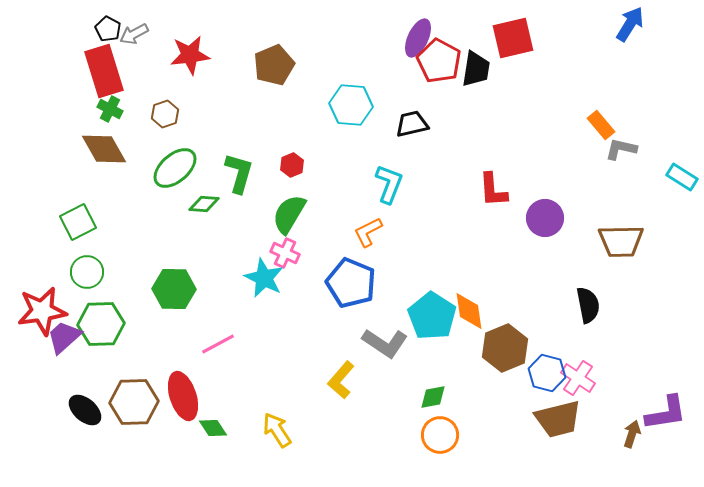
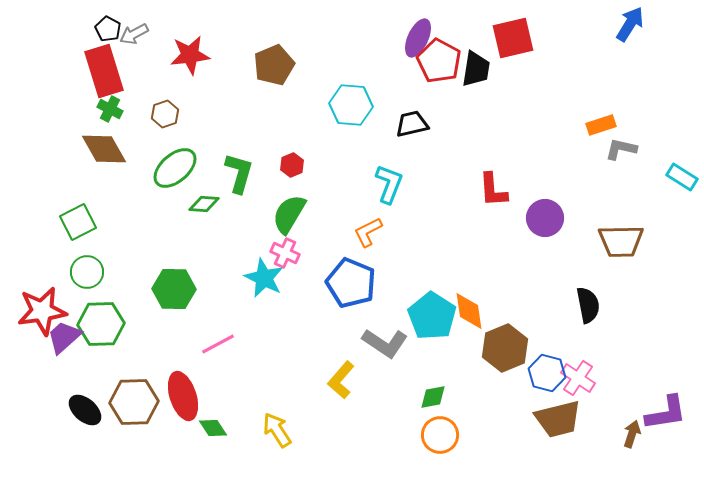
orange rectangle at (601, 125): rotated 68 degrees counterclockwise
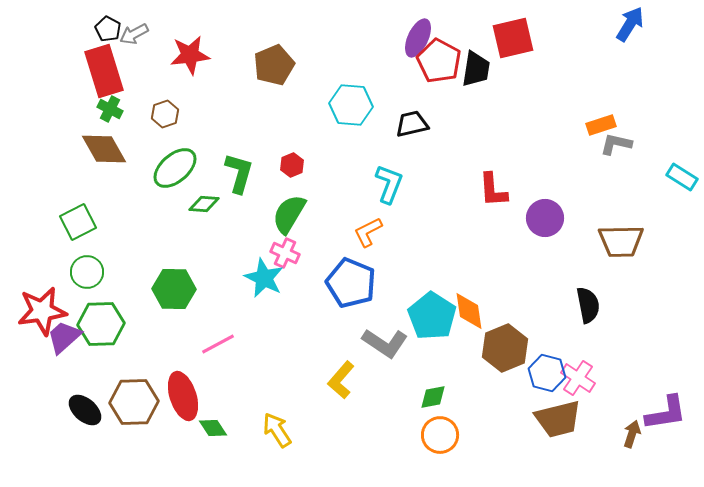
gray L-shape at (621, 149): moved 5 px left, 5 px up
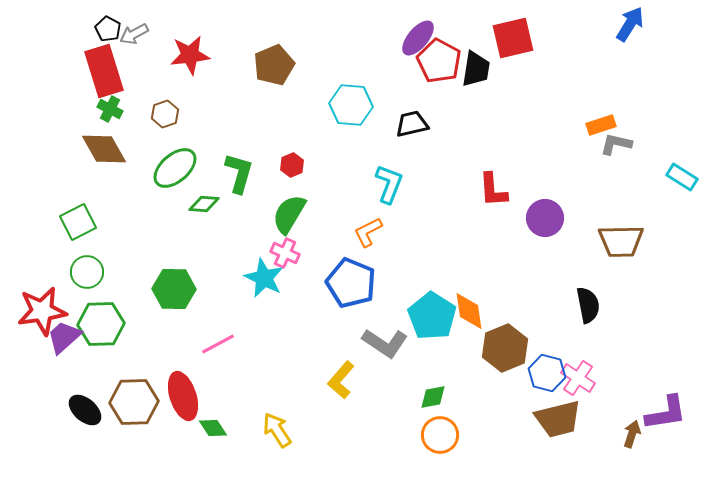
purple ellipse at (418, 38): rotated 15 degrees clockwise
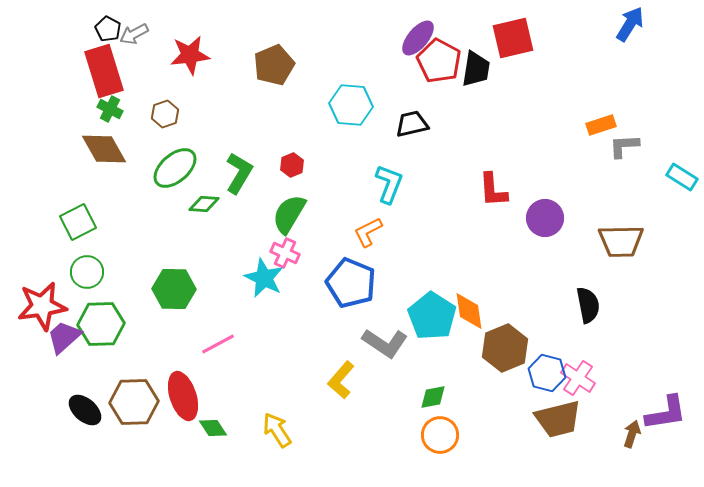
gray L-shape at (616, 144): moved 8 px right, 2 px down; rotated 16 degrees counterclockwise
green L-shape at (239, 173): rotated 15 degrees clockwise
red star at (42, 311): moved 5 px up
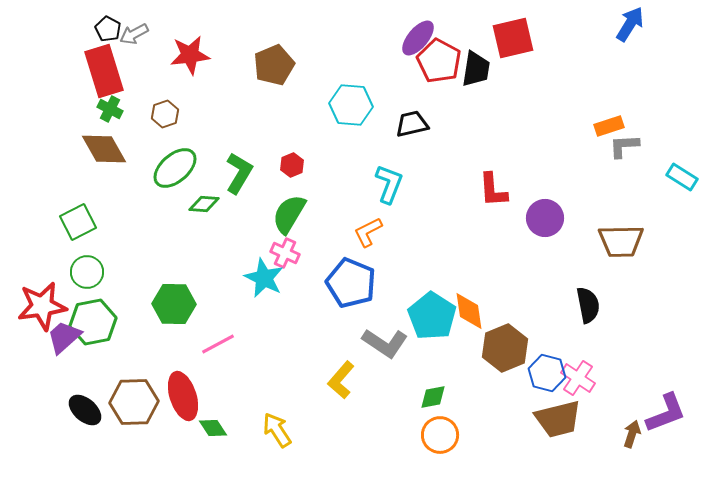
orange rectangle at (601, 125): moved 8 px right, 1 px down
green hexagon at (174, 289): moved 15 px down
green hexagon at (101, 324): moved 8 px left, 2 px up; rotated 9 degrees counterclockwise
purple L-shape at (666, 413): rotated 12 degrees counterclockwise
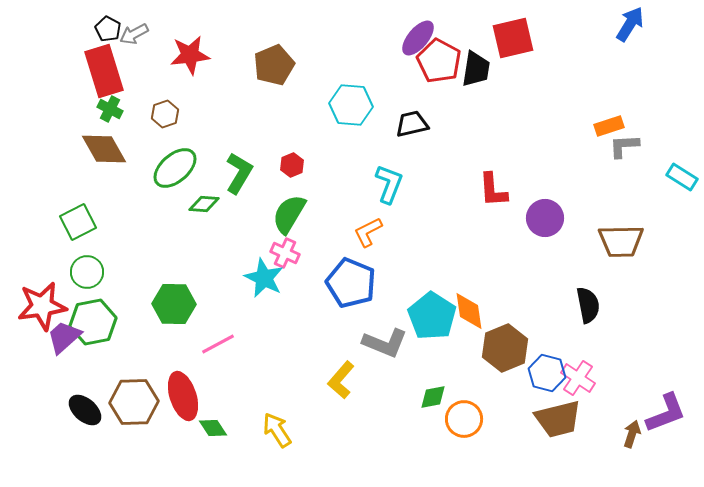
gray L-shape at (385, 343): rotated 12 degrees counterclockwise
orange circle at (440, 435): moved 24 px right, 16 px up
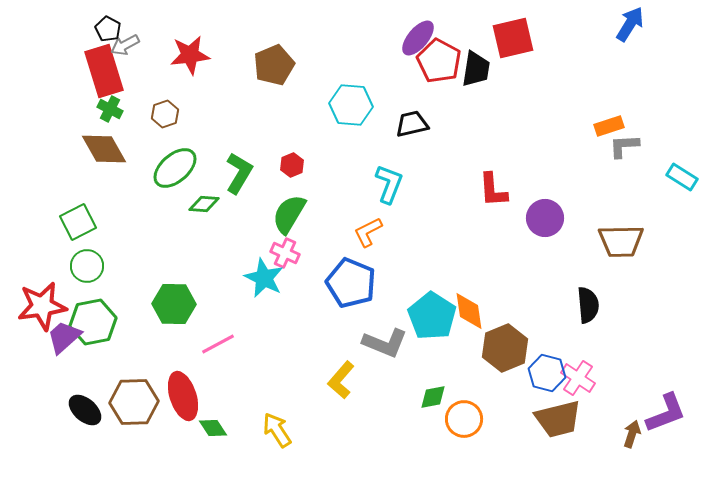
gray arrow at (134, 34): moved 9 px left, 11 px down
green circle at (87, 272): moved 6 px up
black semicircle at (588, 305): rotated 6 degrees clockwise
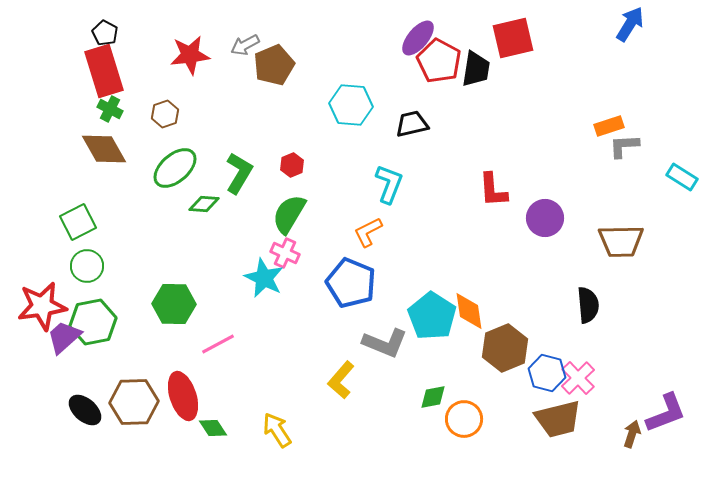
black pentagon at (108, 29): moved 3 px left, 4 px down
gray arrow at (125, 45): moved 120 px right
pink cross at (578, 378): rotated 12 degrees clockwise
